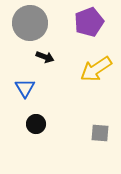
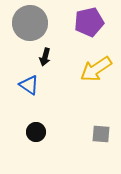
purple pentagon: rotated 8 degrees clockwise
black arrow: rotated 84 degrees clockwise
blue triangle: moved 4 px right, 3 px up; rotated 25 degrees counterclockwise
black circle: moved 8 px down
gray square: moved 1 px right, 1 px down
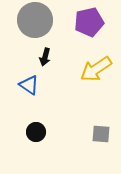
gray circle: moved 5 px right, 3 px up
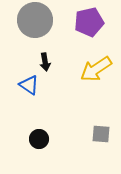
black arrow: moved 5 px down; rotated 24 degrees counterclockwise
black circle: moved 3 px right, 7 px down
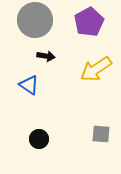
purple pentagon: rotated 16 degrees counterclockwise
black arrow: moved 1 px right, 6 px up; rotated 72 degrees counterclockwise
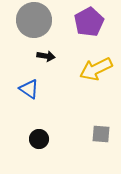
gray circle: moved 1 px left
yellow arrow: rotated 8 degrees clockwise
blue triangle: moved 4 px down
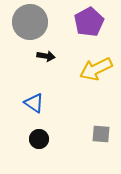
gray circle: moved 4 px left, 2 px down
blue triangle: moved 5 px right, 14 px down
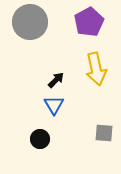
black arrow: moved 10 px right, 24 px down; rotated 54 degrees counterclockwise
yellow arrow: rotated 76 degrees counterclockwise
blue triangle: moved 20 px right, 2 px down; rotated 25 degrees clockwise
gray square: moved 3 px right, 1 px up
black circle: moved 1 px right
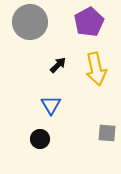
black arrow: moved 2 px right, 15 px up
blue triangle: moved 3 px left
gray square: moved 3 px right
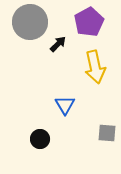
black arrow: moved 21 px up
yellow arrow: moved 1 px left, 2 px up
blue triangle: moved 14 px right
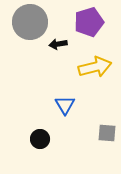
purple pentagon: rotated 12 degrees clockwise
black arrow: rotated 144 degrees counterclockwise
yellow arrow: rotated 92 degrees counterclockwise
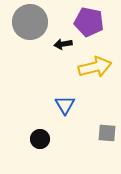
purple pentagon: rotated 28 degrees clockwise
black arrow: moved 5 px right
